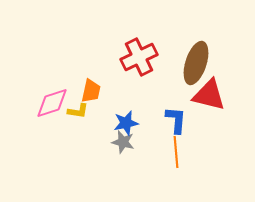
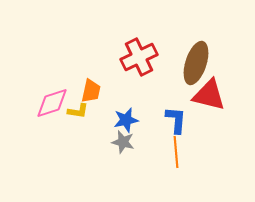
blue star: moved 3 px up
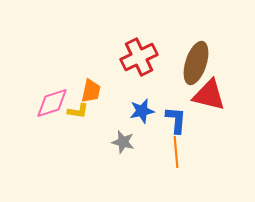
blue star: moved 16 px right, 9 px up
